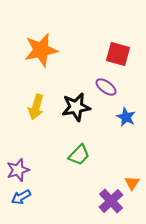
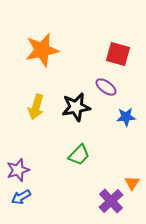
orange star: moved 1 px right
blue star: rotated 30 degrees counterclockwise
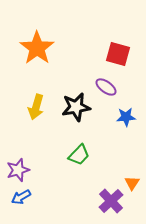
orange star: moved 5 px left, 2 px up; rotated 24 degrees counterclockwise
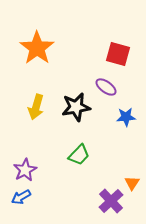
purple star: moved 7 px right; rotated 10 degrees counterclockwise
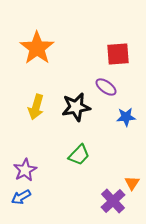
red square: rotated 20 degrees counterclockwise
purple cross: moved 2 px right
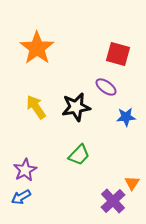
red square: rotated 20 degrees clockwise
yellow arrow: rotated 130 degrees clockwise
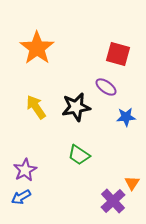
green trapezoid: rotated 80 degrees clockwise
